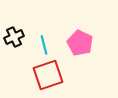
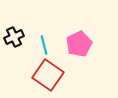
pink pentagon: moved 1 px left, 1 px down; rotated 20 degrees clockwise
red square: rotated 36 degrees counterclockwise
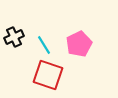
cyan line: rotated 18 degrees counterclockwise
red square: rotated 16 degrees counterclockwise
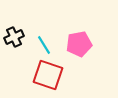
pink pentagon: rotated 15 degrees clockwise
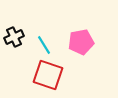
pink pentagon: moved 2 px right, 2 px up
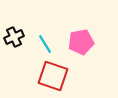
cyan line: moved 1 px right, 1 px up
red square: moved 5 px right, 1 px down
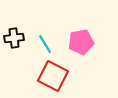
black cross: moved 1 px down; rotated 18 degrees clockwise
red square: rotated 8 degrees clockwise
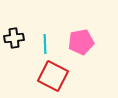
cyan line: rotated 30 degrees clockwise
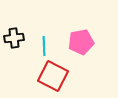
cyan line: moved 1 px left, 2 px down
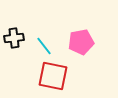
cyan line: rotated 36 degrees counterclockwise
red square: rotated 16 degrees counterclockwise
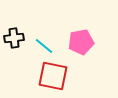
cyan line: rotated 12 degrees counterclockwise
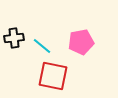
cyan line: moved 2 px left
